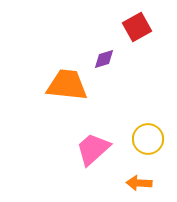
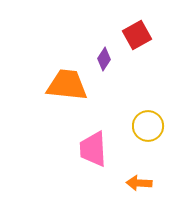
red square: moved 8 px down
purple diamond: rotated 40 degrees counterclockwise
yellow circle: moved 13 px up
pink trapezoid: rotated 51 degrees counterclockwise
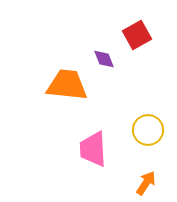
purple diamond: rotated 55 degrees counterclockwise
yellow circle: moved 4 px down
orange arrow: moved 7 px right; rotated 120 degrees clockwise
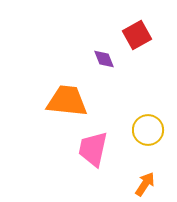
orange trapezoid: moved 16 px down
pink trapezoid: rotated 15 degrees clockwise
orange arrow: moved 1 px left, 1 px down
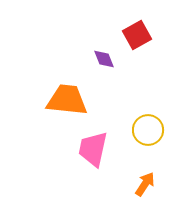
orange trapezoid: moved 1 px up
